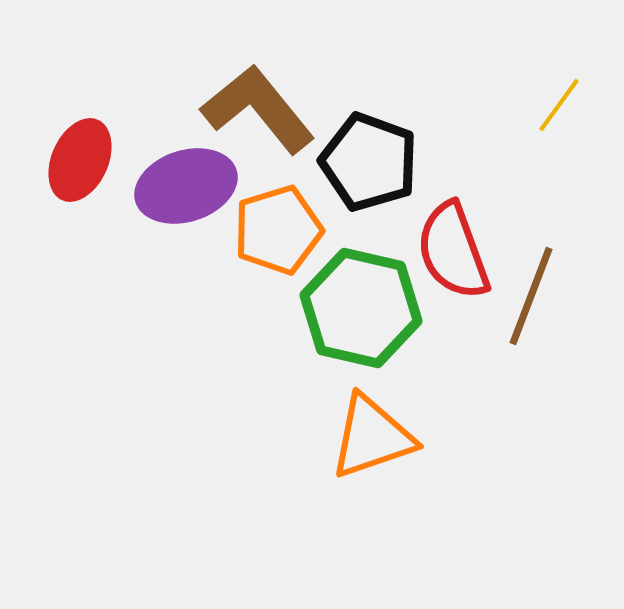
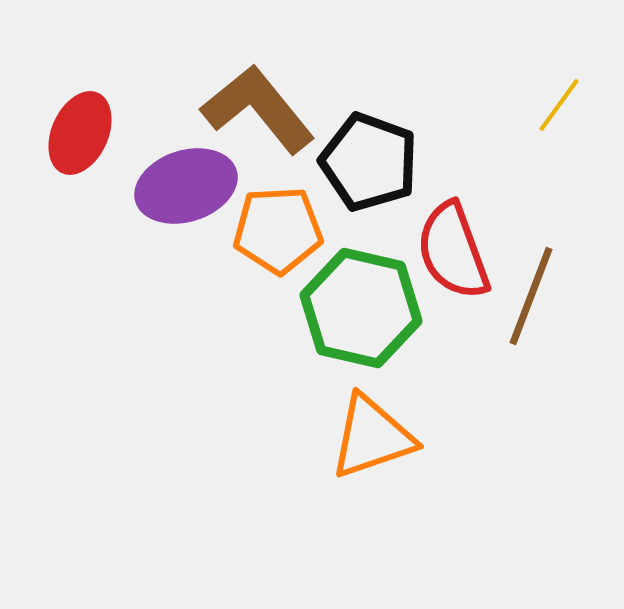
red ellipse: moved 27 px up
orange pentagon: rotated 14 degrees clockwise
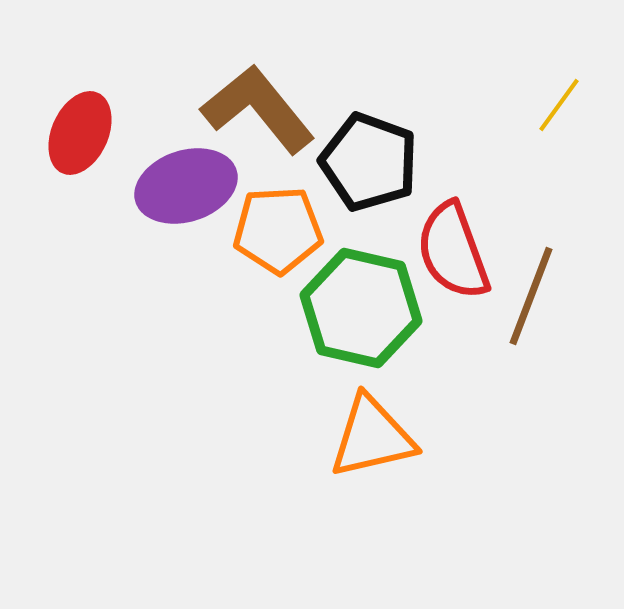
orange triangle: rotated 6 degrees clockwise
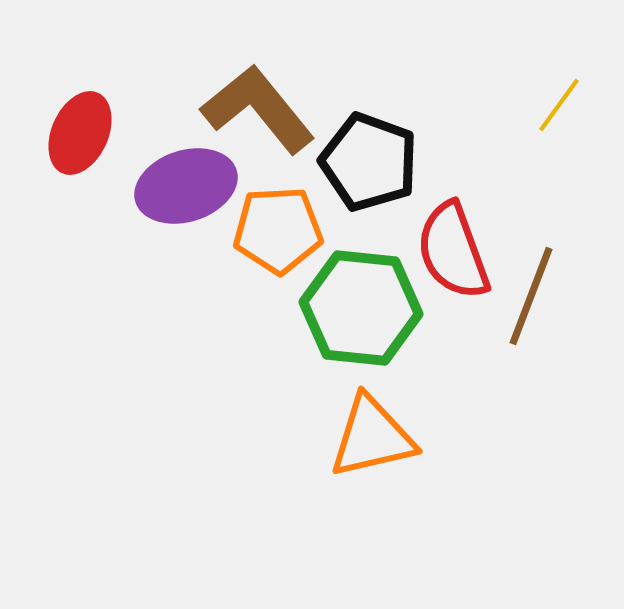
green hexagon: rotated 7 degrees counterclockwise
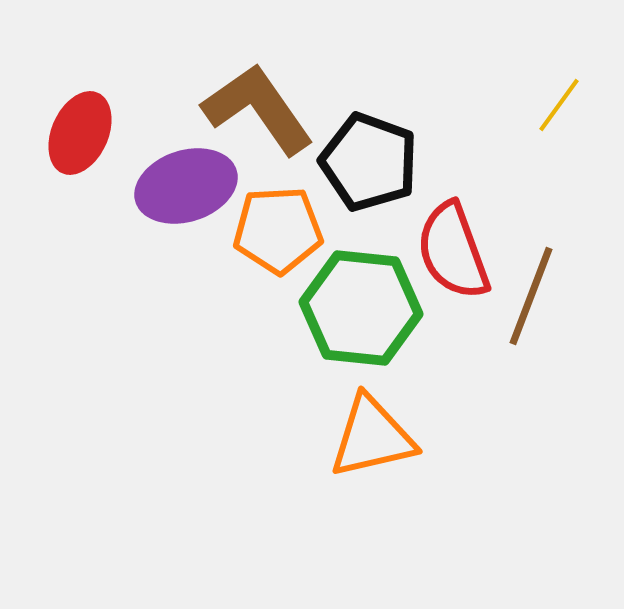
brown L-shape: rotated 4 degrees clockwise
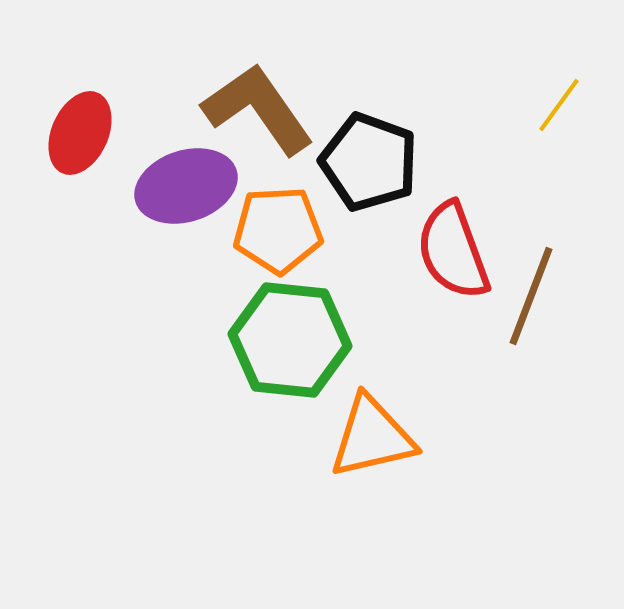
green hexagon: moved 71 px left, 32 px down
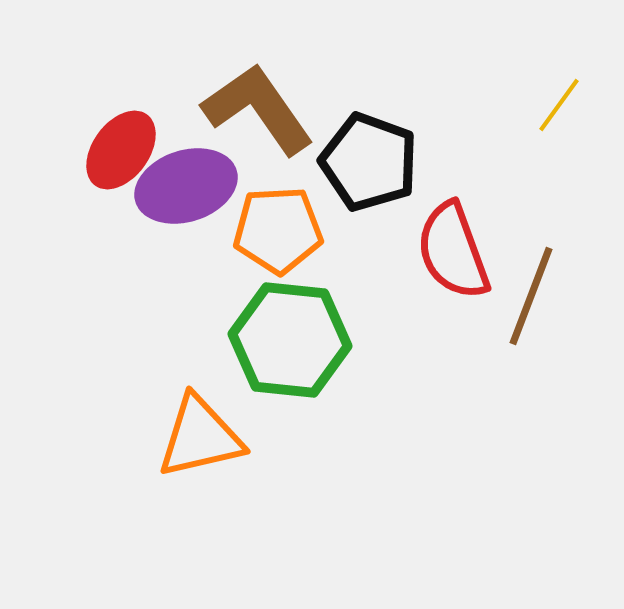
red ellipse: moved 41 px right, 17 px down; rotated 12 degrees clockwise
orange triangle: moved 172 px left
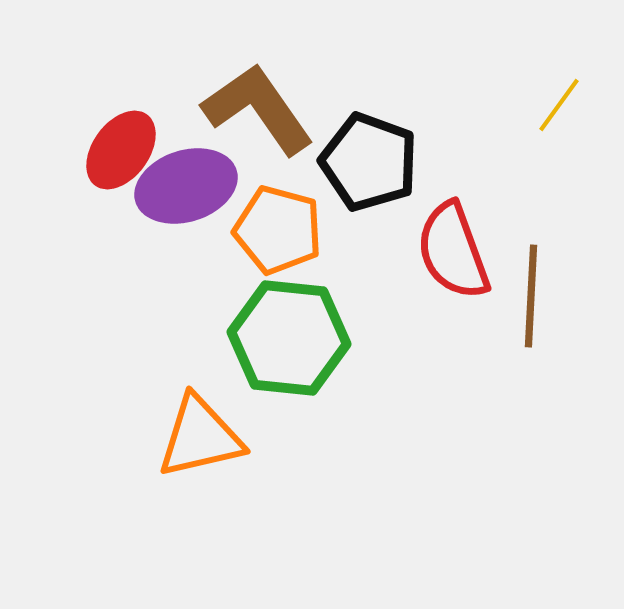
orange pentagon: rotated 18 degrees clockwise
brown line: rotated 18 degrees counterclockwise
green hexagon: moved 1 px left, 2 px up
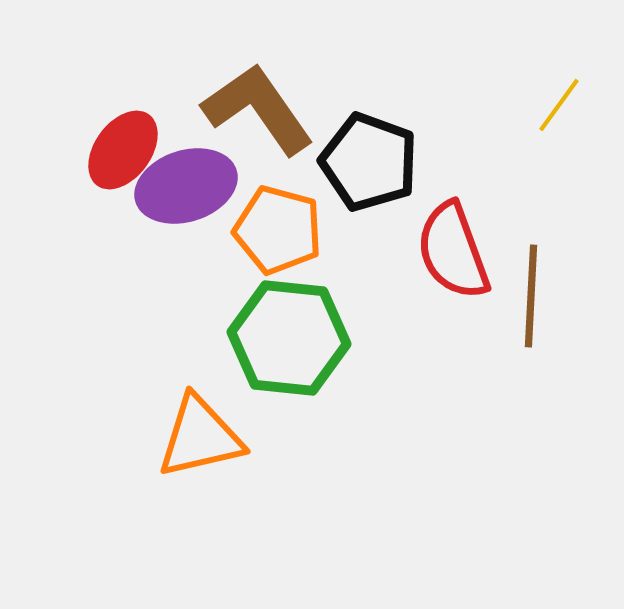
red ellipse: moved 2 px right
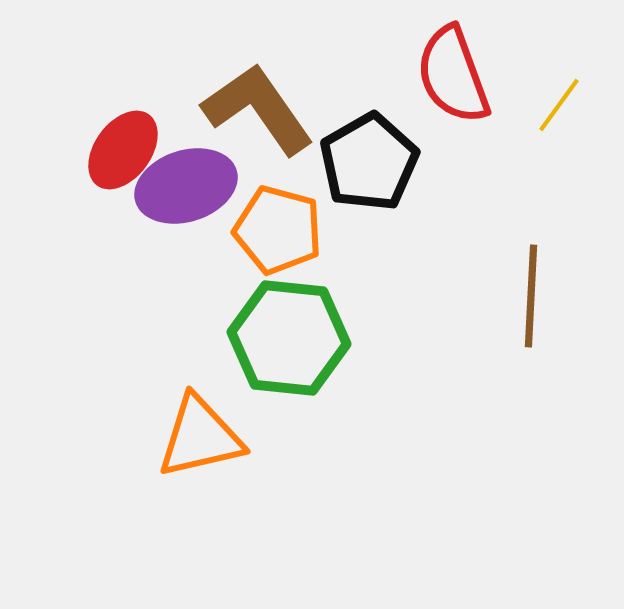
black pentagon: rotated 22 degrees clockwise
red semicircle: moved 176 px up
